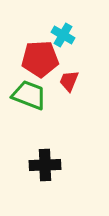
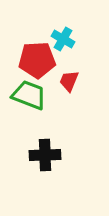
cyan cross: moved 4 px down
red pentagon: moved 3 px left, 1 px down
black cross: moved 10 px up
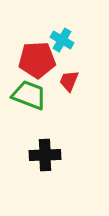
cyan cross: moved 1 px left, 1 px down
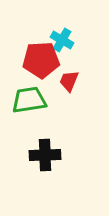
red pentagon: moved 4 px right
green trapezoid: moved 5 px down; rotated 30 degrees counterclockwise
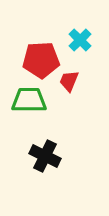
cyan cross: moved 18 px right; rotated 15 degrees clockwise
green trapezoid: rotated 9 degrees clockwise
black cross: moved 1 px down; rotated 28 degrees clockwise
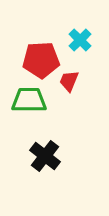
black cross: rotated 12 degrees clockwise
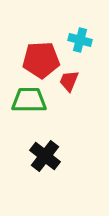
cyan cross: rotated 30 degrees counterclockwise
